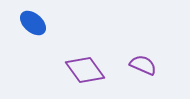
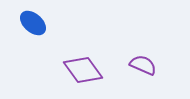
purple diamond: moved 2 px left
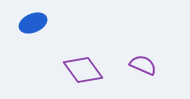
blue ellipse: rotated 64 degrees counterclockwise
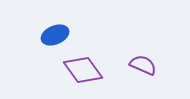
blue ellipse: moved 22 px right, 12 px down
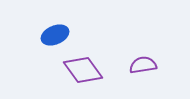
purple semicircle: rotated 32 degrees counterclockwise
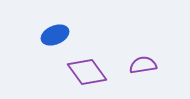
purple diamond: moved 4 px right, 2 px down
